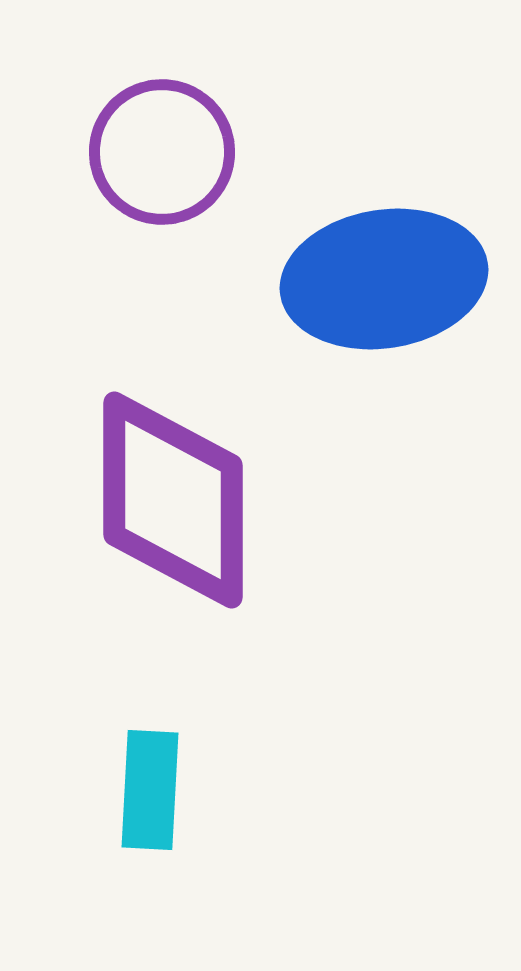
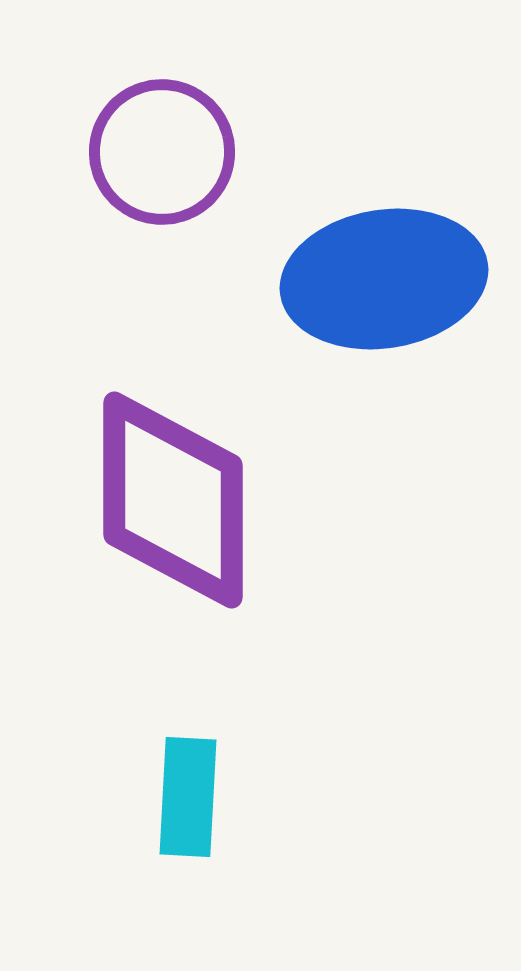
cyan rectangle: moved 38 px right, 7 px down
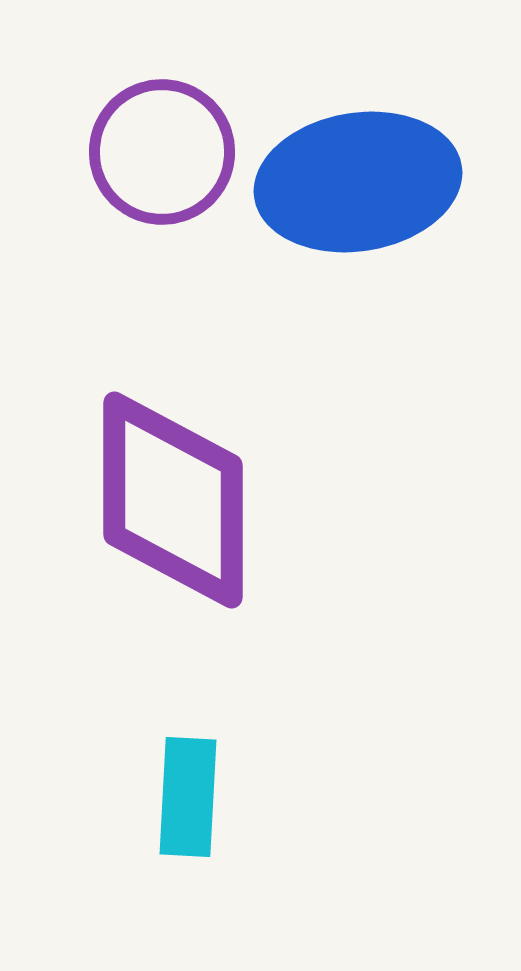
blue ellipse: moved 26 px left, 97 px up
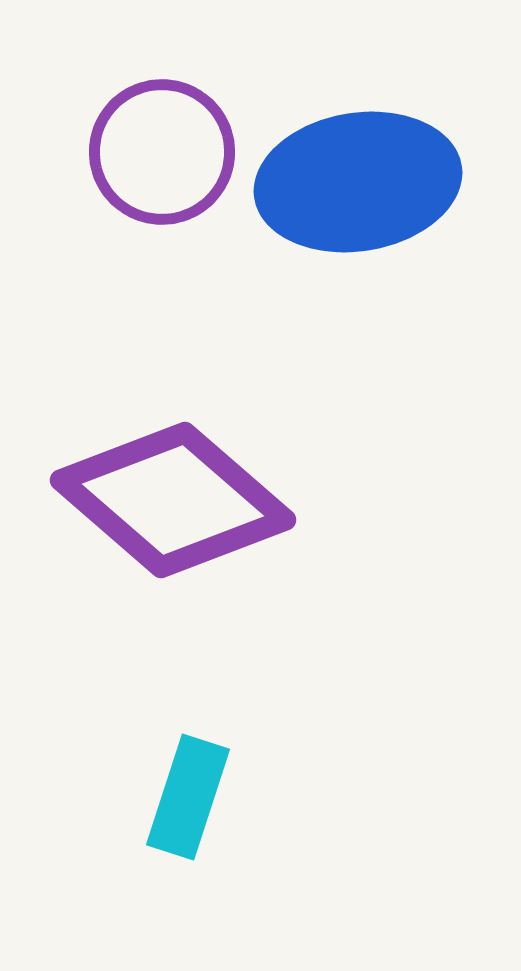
purple diamond: rotated 49 degrees counterclockwise
cyan rectangle: rotated 15 degrees clockwise
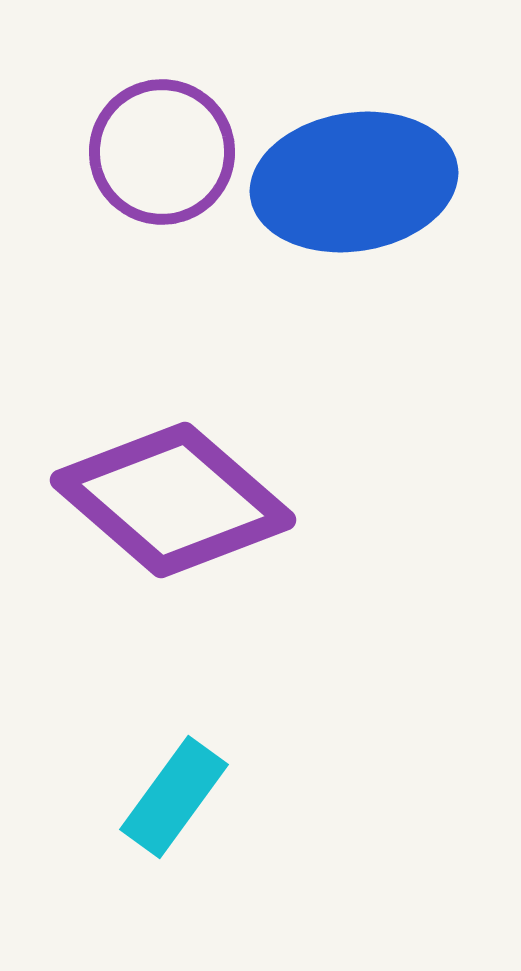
blue ellipse: moved 4 px left
cyan rectangle: moved 14 px left; rotated 18 degrees clockwise
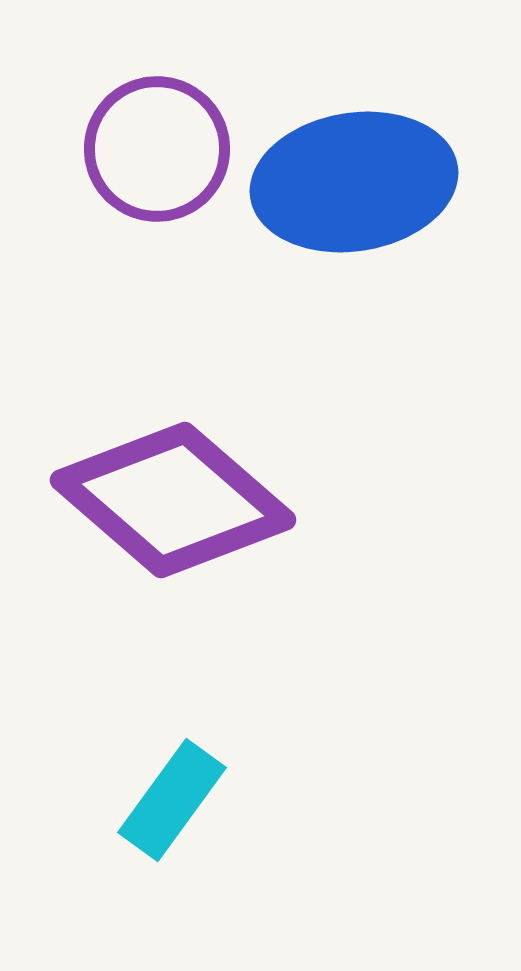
purple circle: moved 5 px left, 3 px up
cyan rectangle: moved 2 px left, 3 px down
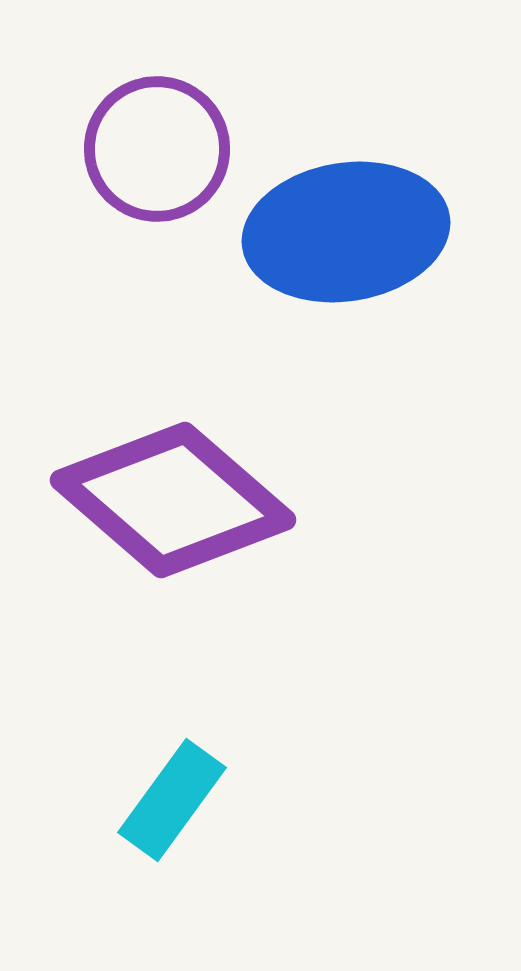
blue ellipse: moved 8 px left, 50 px down
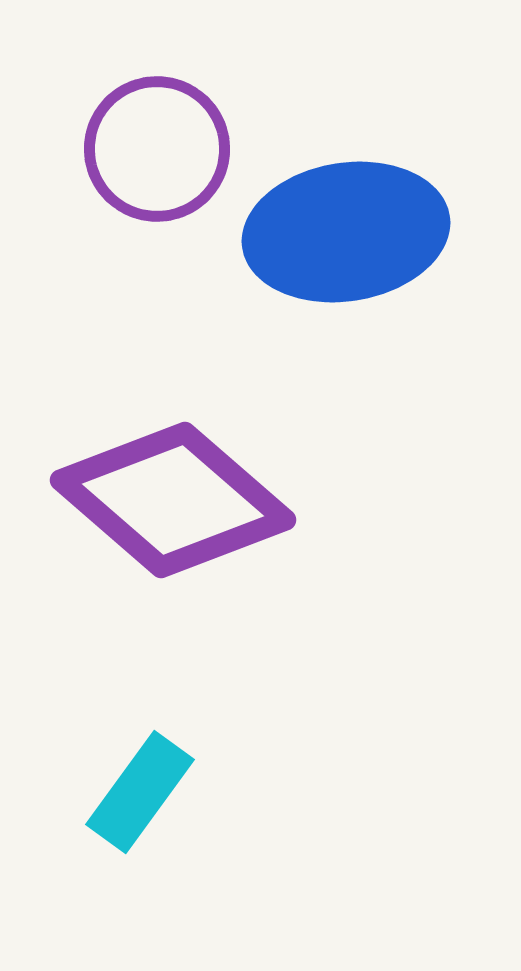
cyan rectangle: moved 32 px left, 8 px up
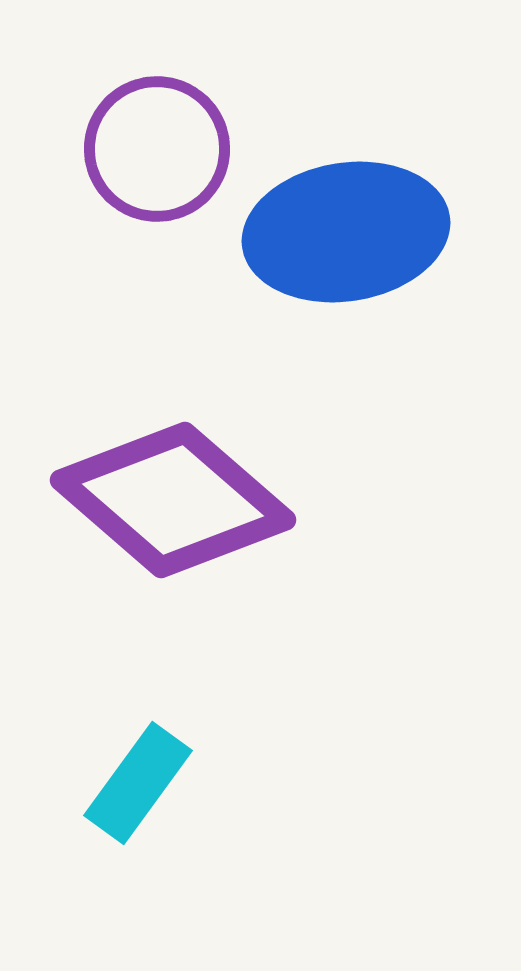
cyan rectangle: moved 2 px left, 9 px up
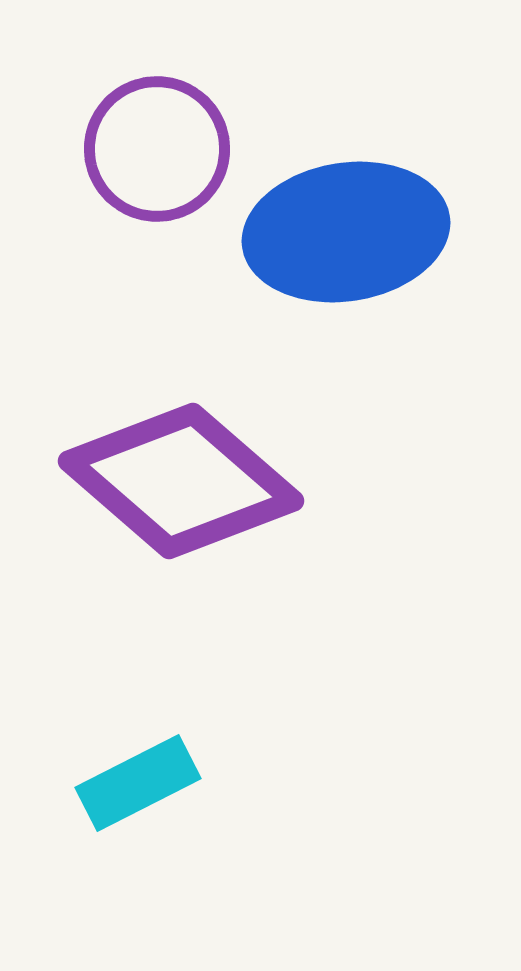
purple diamond: moved 8 px right, 19 px up
cyan rectangle: rotated 27 degrees clockwise
